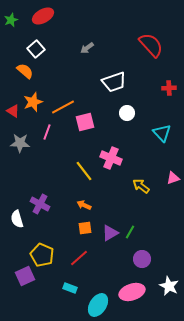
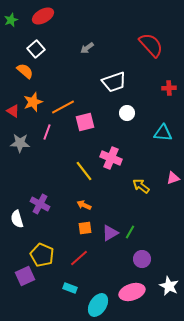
cyan triangle: moved 1 px right; rotated 42 degrees counterclockwise
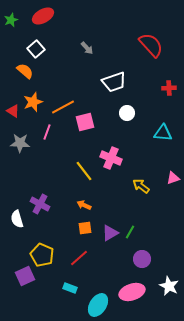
gray arrow: rotated 96 degrees counterclockwise
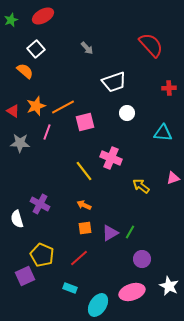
orange star: moved 3 px right, 4 px down
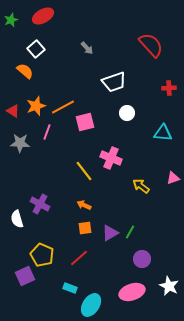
cyan ellipse: moved 7 px left
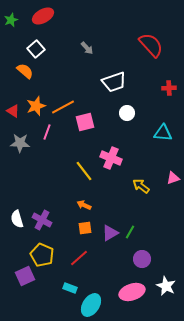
purple cross: moved 2 px right, 16 px down
white star: moved 3 px left
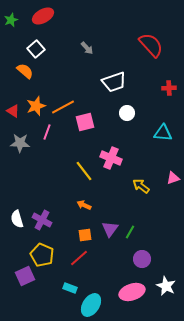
orange square: moved 7 px down
purple triangle: moved 4 px up; rotated 24 degrees counterclockwise
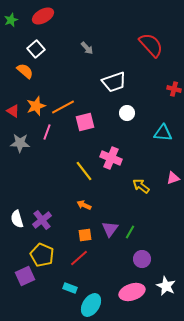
red cross: moved 5 px right, 1 px down; rotated 16 degrees clockwise
purple cross: rotated 24 degrees clockwise
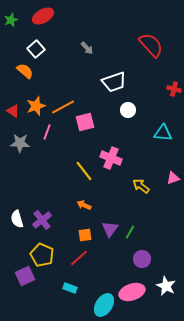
white circle: moved 1 px right, 3 px up
cyan ellipse: moved 13 px right
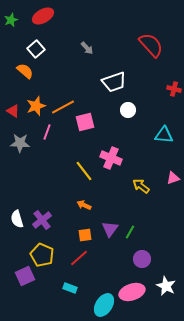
cyan triangle: moved 1 px right, 2 px down
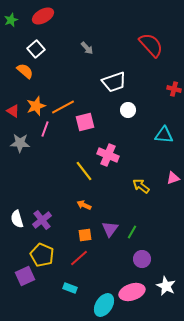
pink line: moved 2 px left, 3 px up
pink cross: moved 3 px left, 3 px up
green line: moved 2 px right
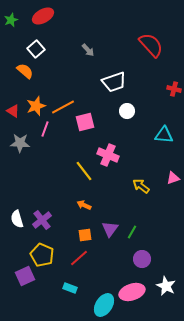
gray arrow: moved 1 px right, 2 px down
white circle: moved 1 px left, 1 px down
